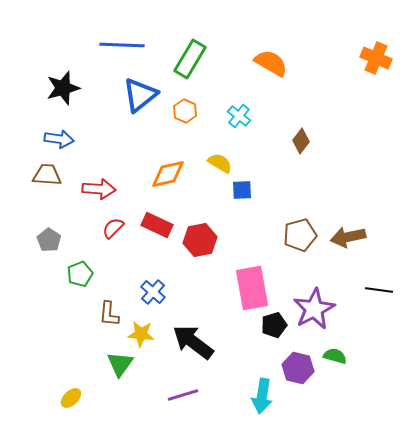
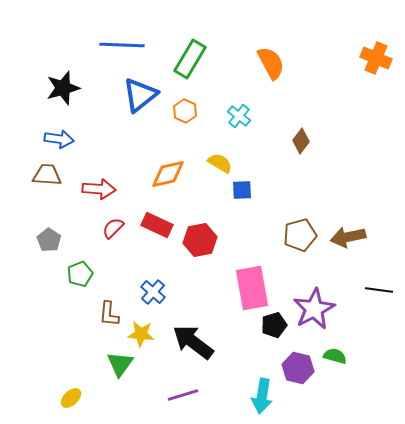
orange semicircle: rotated 32 degrees clockwise
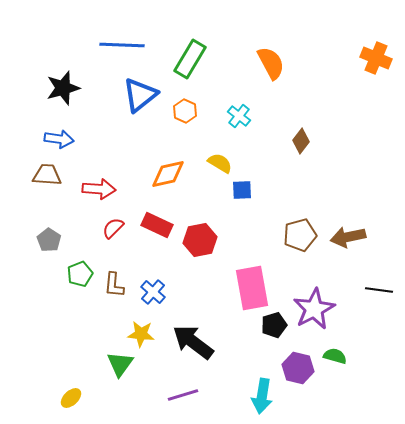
brown L-shape: moved 5 px right, 29 px up
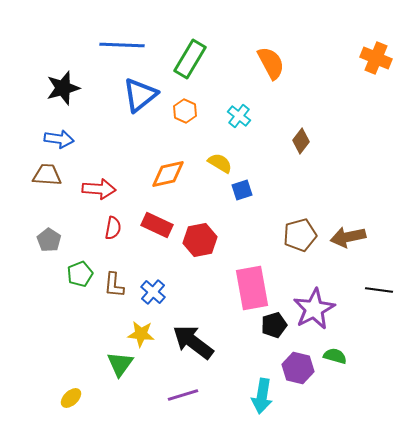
blue square: rotated 15 degrees counterclockwise
red semicircle: rotated 145 degrees clockwise
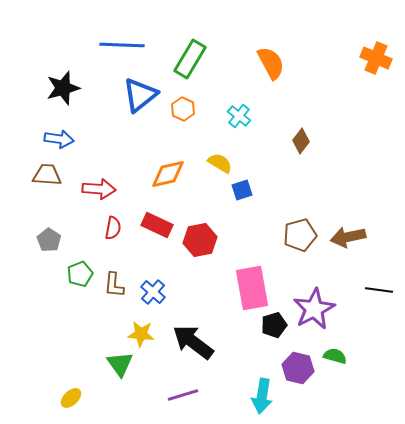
orange hexagon: moved 2 px left, 2 px up
green triangle: rotated 12 degrees counterclockwise
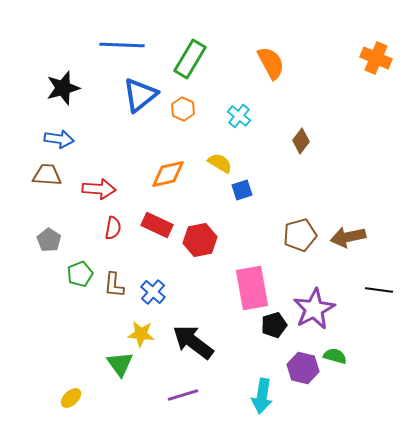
purple hexagon: moved 5 px right
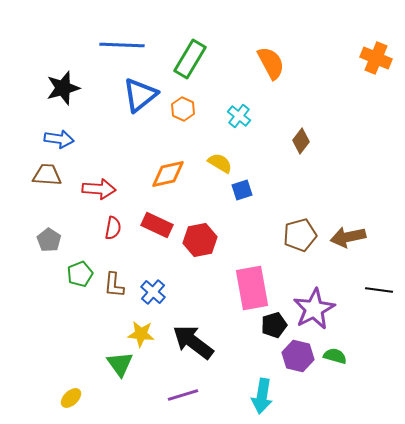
purple hexagon: moved 5 px left, 12 px up
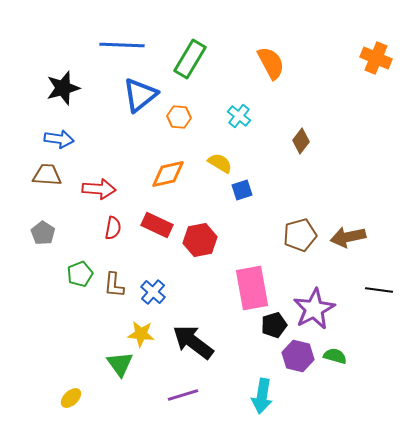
orange hexagon: moved 4 px left, 8 px down; rotated 20 degrees counterclockwise
gray pentagon: moved 6 px left, 7 px up
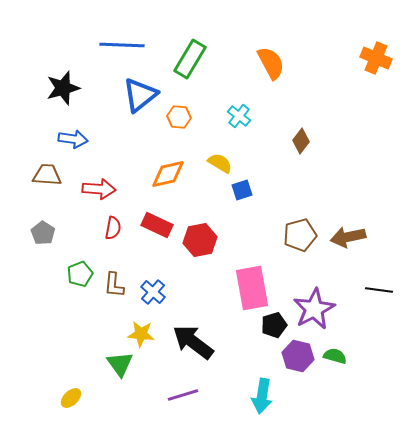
blue arrow: moved 14 px right
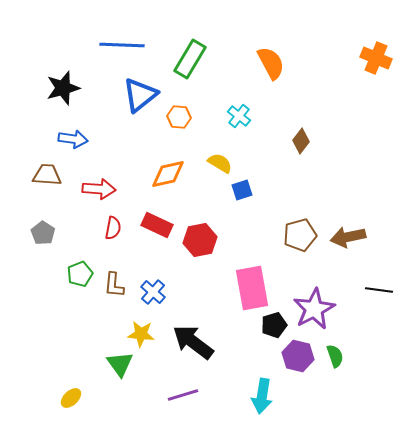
green semicircle: rotated 55 degrees clockwise
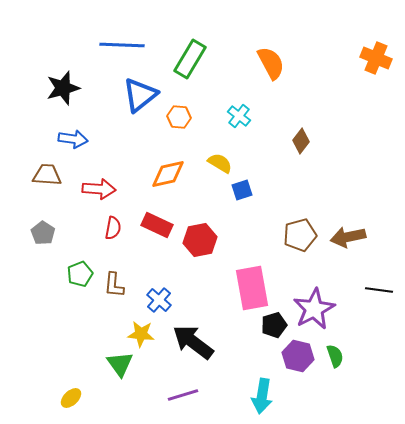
blue cross: moved 6 px right, 8 px down
